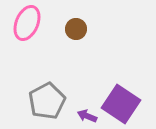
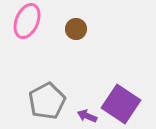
pink ellipse: moved 2 px up
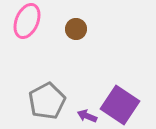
purple square: moved 1 px left, 1 px down
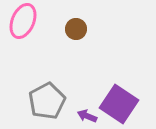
pink ellipse: moved 4 px left
purple square: moved 1 px left, 1 px up
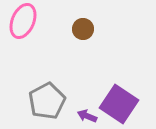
brown circle: moved 7 px right
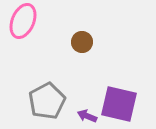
brown circle: moved 1 px left, 13 px down
purple square: rotated 21 degrees counterclockwise
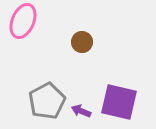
purple square: moved 2 px up
purple arrow: moved 6 px left, 5 px up
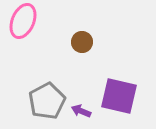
purple square: moved 6 px up
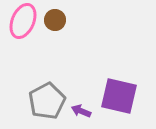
brown circle: moved 27 px left, 22 px up
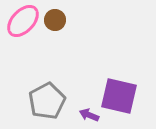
pink ellipse: rotated 20 degrees clockwise
purple arrow: moved 8 px right, 4 px down
